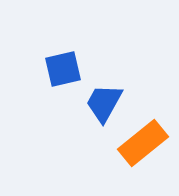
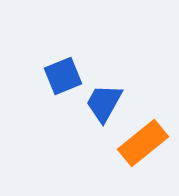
blue square: moved 7 px down; rotated 9 degrees counterclockwise
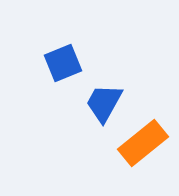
blue square: moved 13 px up
